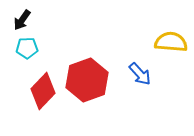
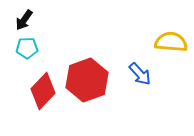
black arrow: moved 2 px right
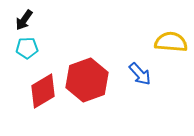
red diamond: rotated 15 degrees clockwise
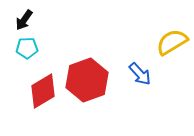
yellow semicircle: moved 1 px right; rotated 36 degrees counterclockwise
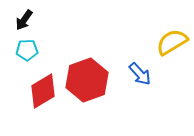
cyan pentagon: moved 2 px down
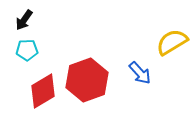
blue arrow: moved 1 px up
